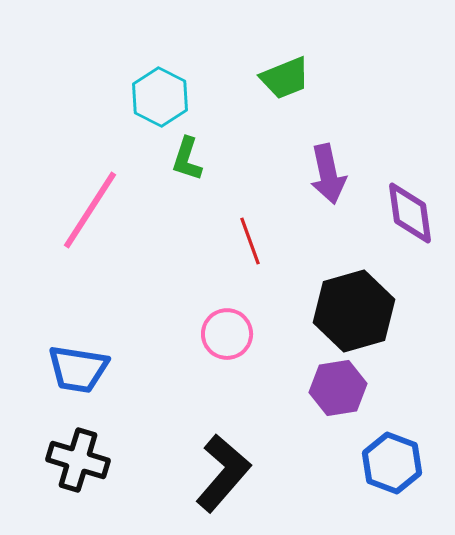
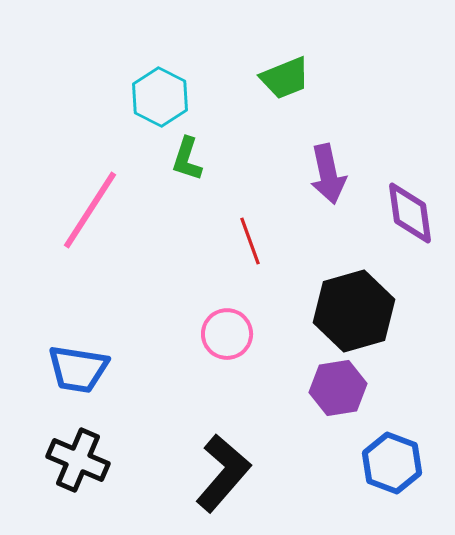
black cross: rotated 6 degrees clockwise
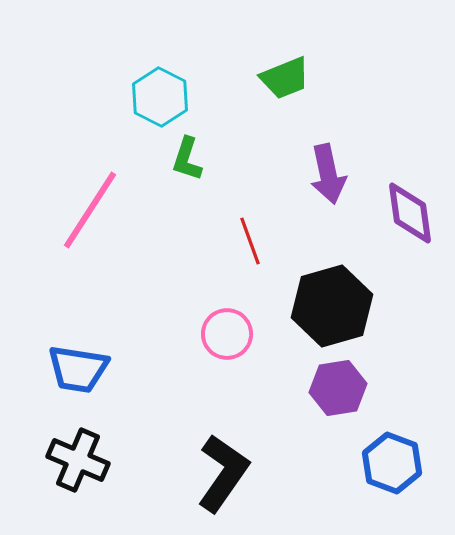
black hexagon: moved 22 px left, 5 px up
black L-shape: rotated 6 degrees counterclockwise
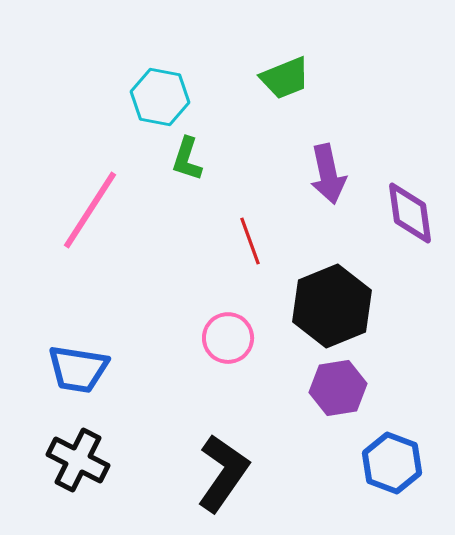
cyan hexagon: rotated 16 degrees counterclockwise
black hexagon: rotated 6 degrees counterclockwise
pink circle: moved 1 px right, 4 px down
black cross: rotated 4 degrees clockwise
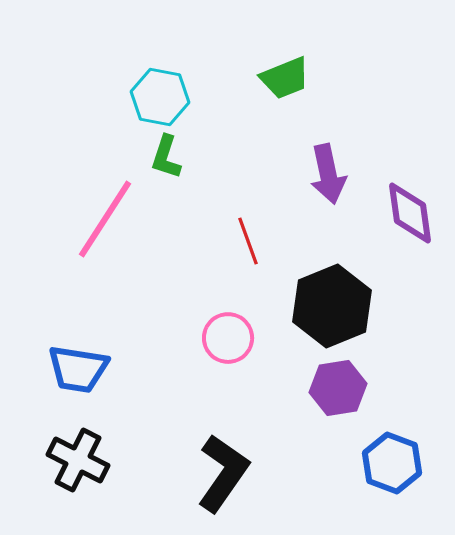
green L-shape: moved 21 px left, 2 px up
pink line: moved 15 px right, 9 px down
red line: moved 2 px left
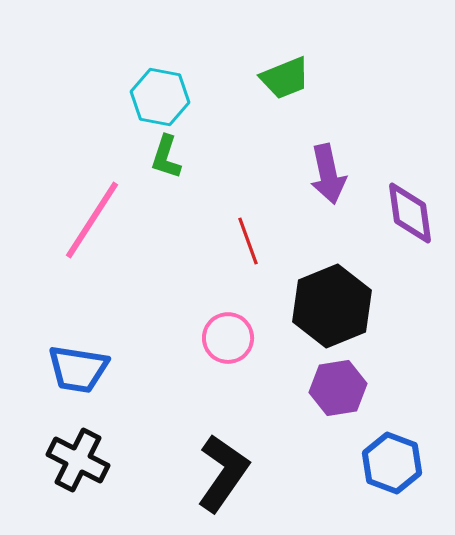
pink line: moved 13 px left, 1 px down
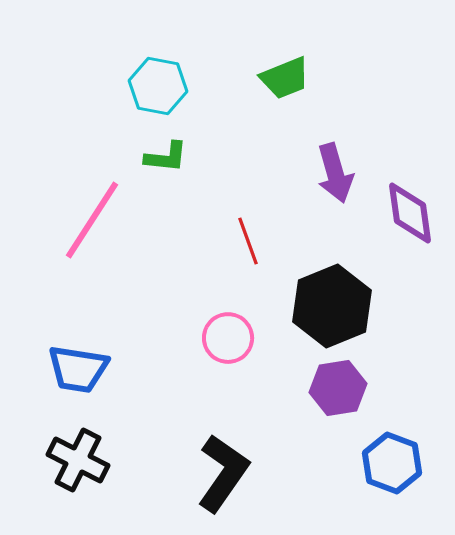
cyan hexagon: moved 2 px left, 11 px up
green L-shape: rotated 102 degrees counterclockwise
purple arrow: moved 7 px right, 1 px up; rotated 4 degrees counterclockwise
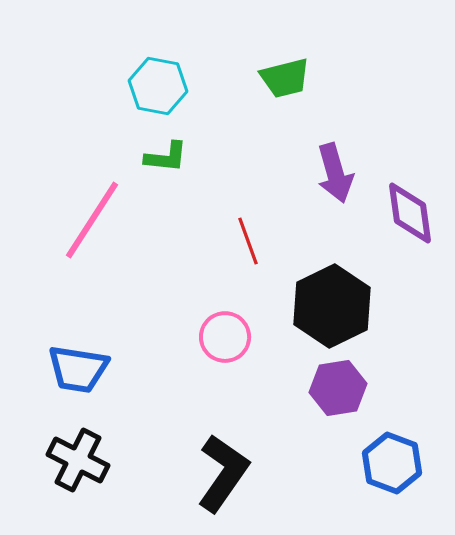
green trapezoid: rotated 8 degrees clockwise
black hexagon: rotated 4 degrees counterclockwise
pink circle: moved 3 px left, 1 px up
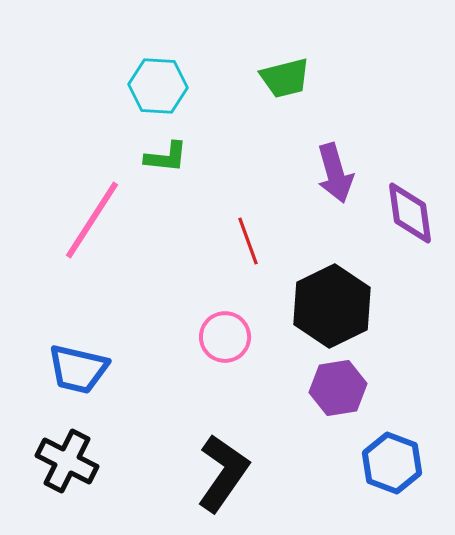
cyan hexagon: rotated 8 degrees counterclockwise
blue trapezoid: rotated 4 degrees clockwise
black cross: moved 11 px left, 1 px down
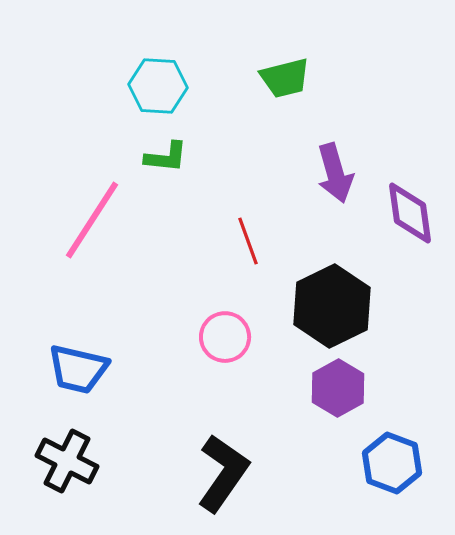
purple hexagon: rotated 20 degrees counterclockwise
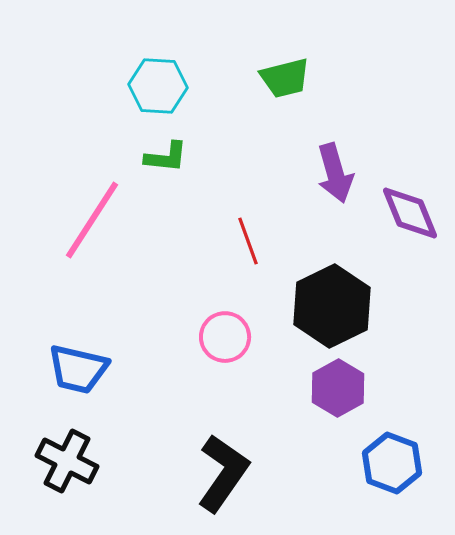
purple diamond: rotated 14 degrees counterclockwise
